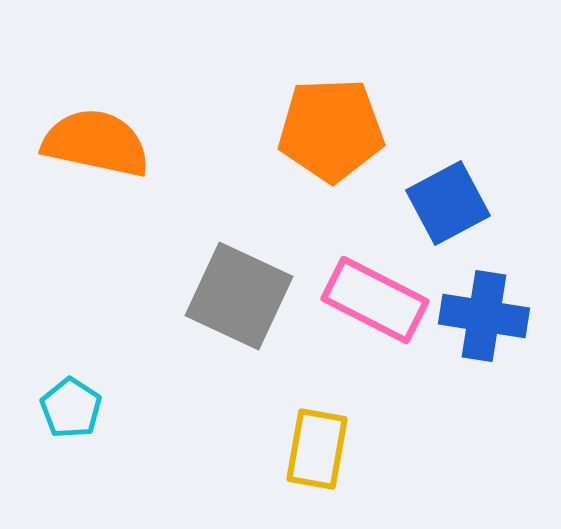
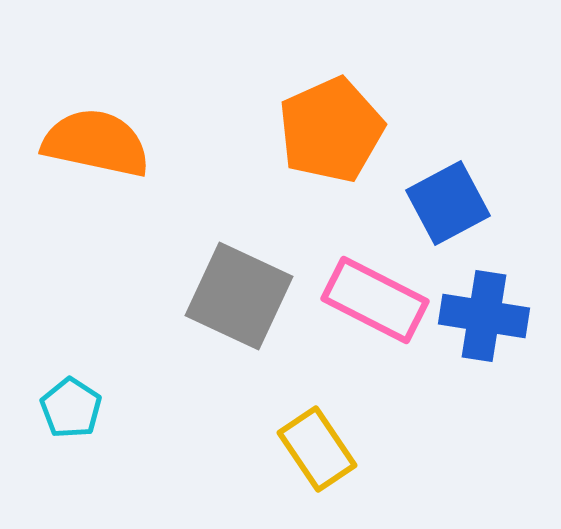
orange pentagon: rotated 22 degrees counterclockwise
yellow rectangle: rotated 44 degrees counterclockwise
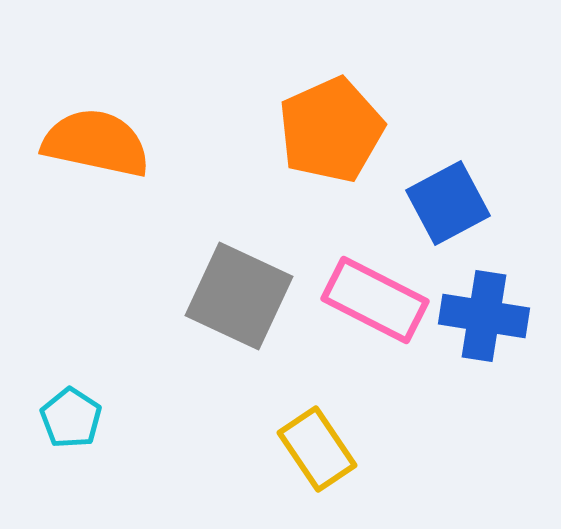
cyan pentagon: moved 10 px down
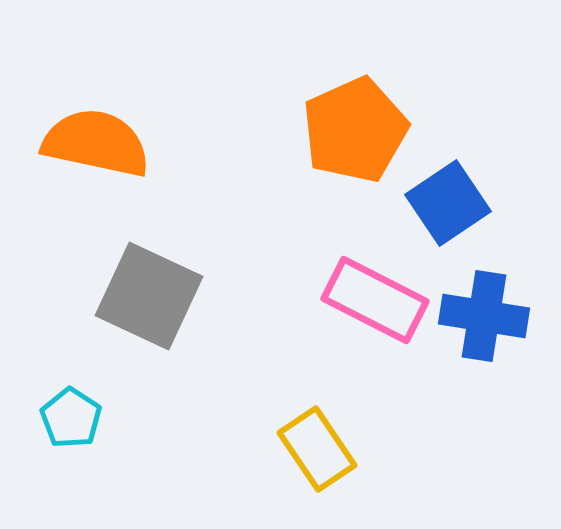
orange pentagon: moved 24 px right
blue square: rotated 6 degrees counterclockwise
gray square: moved 90 px left
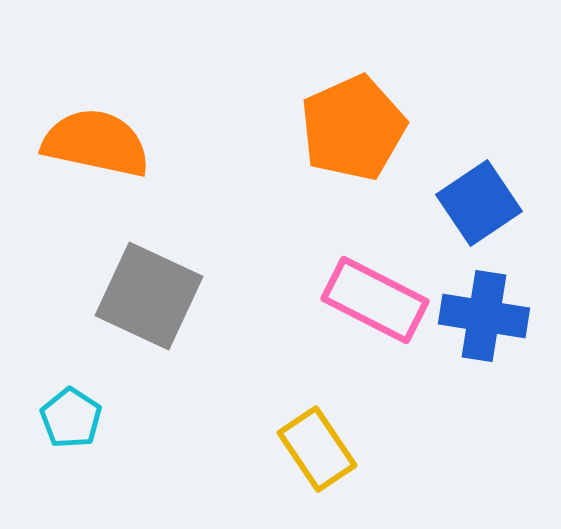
orange pentagon: moved 2 px left, 2 px up
blue square: moved 31 px right
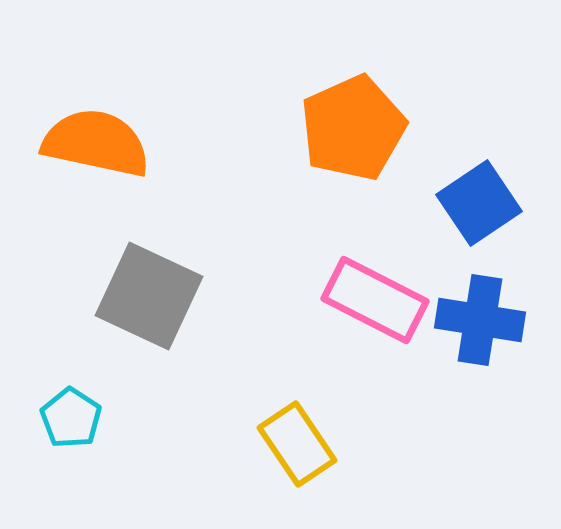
blue cross: moved 4 px left, 4 px down
yellow rectangle: moved 20 px left, 5 px up
